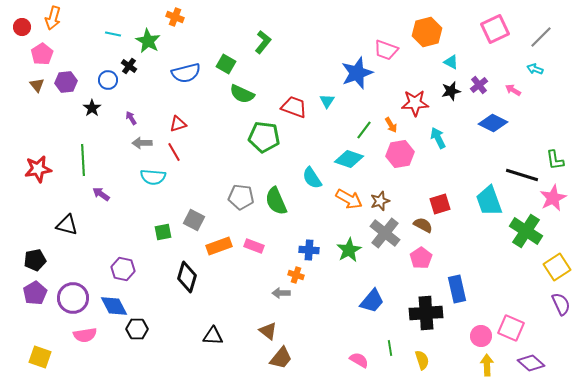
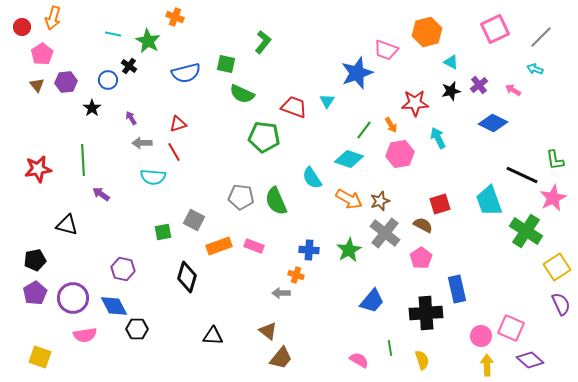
green square at (226, 64): rotated 18 degrees counterclockwise
black line at (522, 175): rotated 8 degrees clockwise
purple diamond at (531, 363): moved 1 px left, 3 px up
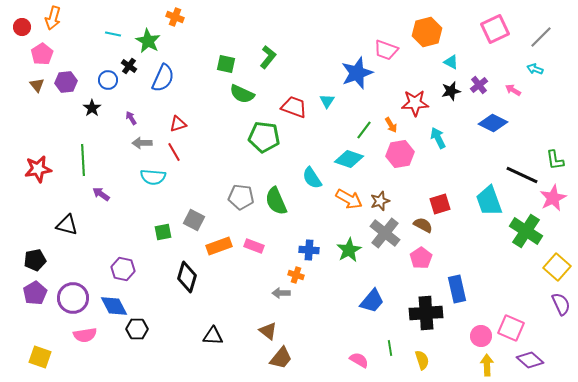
green L-shape at (263, 42): moved 5 px right, 15 px down
blue semicircle at (186, 73): moved 23 px left, 5 px down; rotated 52 degrees counterclockwise
yellow square at (557, 267): rotated 16 degrees counterclockwise
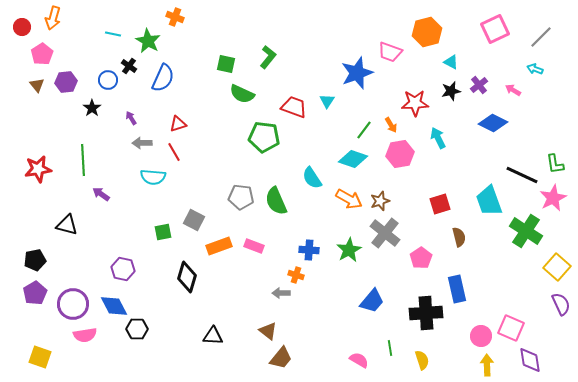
pink trapezoid at (386, 50): moved 4 px right, 2 px down
cyan diamond at (349, 159): moved 4 px right
green L-shape at (555, 160): moved 4 px down
brown semicircle at (423, 225): moved 36 px right, 12 px down; rotated 48 degrees clockwise
purple circle at (73, 298): moved 6 px down
purple diamond at (530, 360): rotated 40 degrees clockwise
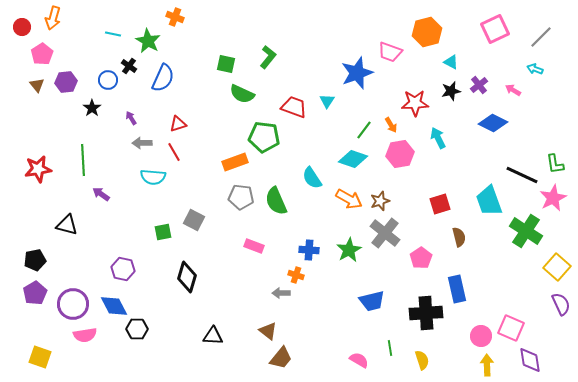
orange rectangle at (219, 246): moved 16 px right, 84 px up
blue trapezoid at (372, 301): rotated 36 degrees clockwise
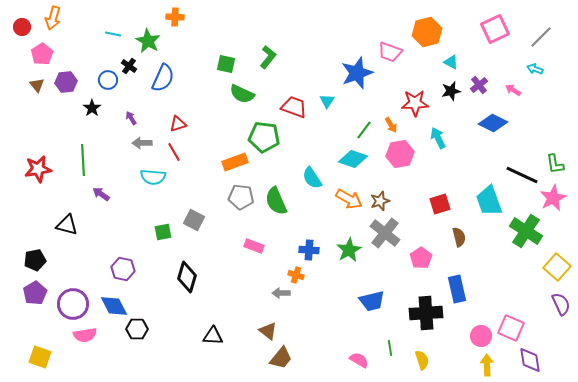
orange cross at (175, 17): rotated 18 degrees counterclockwise
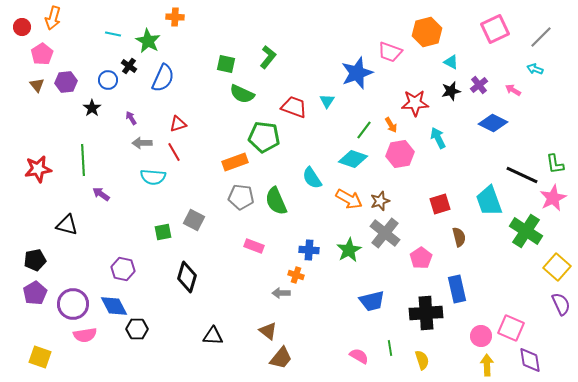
pink semicircle at (359, 360): moved 4 px up
